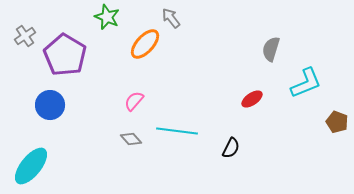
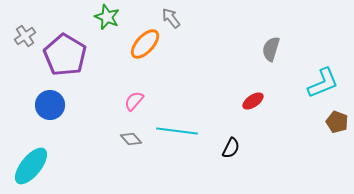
cyan L-shape: moved 17 px right
red ellipse: moved 1 px right, 2 px down
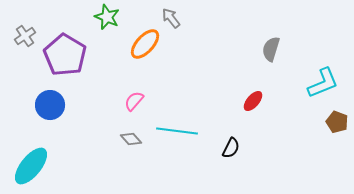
red ellipse: rotated 15 degrees counterclockwise
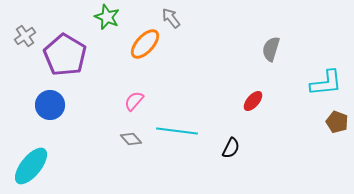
cyan L-shape: moved 3 px right; rotated 16 degrees clockwise
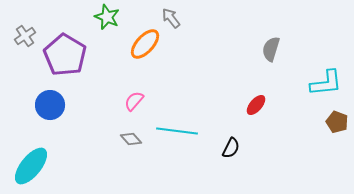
red ellipse: moved 3 px right, 4 px down
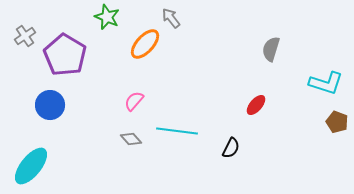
cyan L-shape: rotated 24 degrees clockwise
